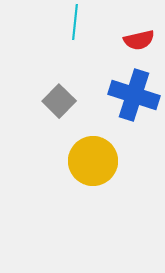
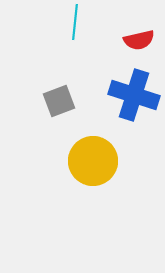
gray square: rotated 24 degrees clockwise
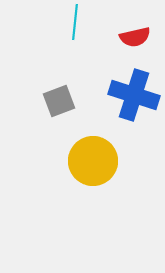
red semicircle: moved 4 px left, 3 px up
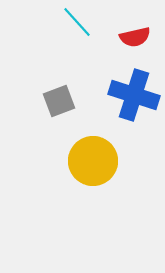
cyan line: moved 2 px right; rotated 48 degrees counterclockwise
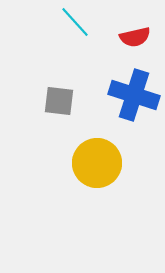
cyan line: moved 2 px left
gray square: rotated 28 degrees clockwise
yellow circle: moved 4 px right, 2 px down
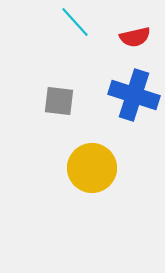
yellow circle: moved 5 px left, 5 px down
